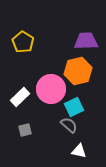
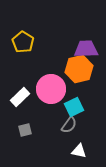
purple trapezoid: moved 8 px down
orange hexagon: moved 1 px right, 2 px up
gray semicircle: rotated 84 degrees clockwise
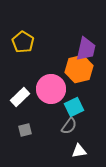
purple trapezoid: rotated 105 degrees clockwise
gray semicircle: moved 1 px down
white triangle: rotated 21 degrees counterclockwise
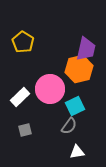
pink circle: moved 1 px left
cyan square: moved 1 px right, 1 px up
white triangle: moved 2 px left, 1 px down
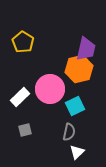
gray semicircle: moved 6 px down; rotated 24 degrees counterclockwise
white triangle: rotated 35 degrees counterclockwise
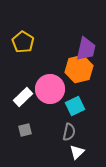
white rectangle: moved 3 px right
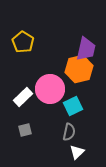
cyan square: moved 2 px left
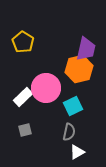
pink circle: moved 4 px left, 1 px up
white triangle: rotated 14 degrees clockwise
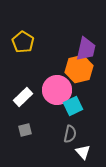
pink circle: moved 11 px right, 2 px down
gray semicircle: moved 1 px right, 2 px down
white triangle: moved 6 px right; rotated 42 degrees counterclockwise
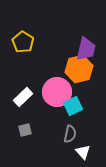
pink circle: moved 2 px down
